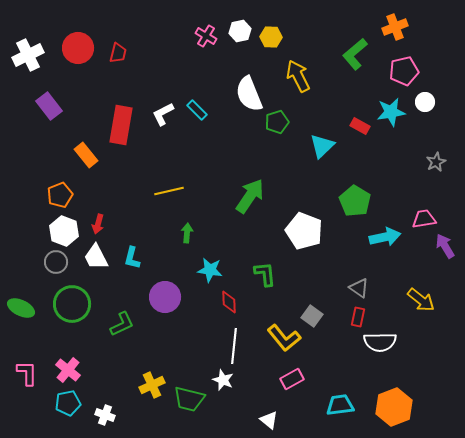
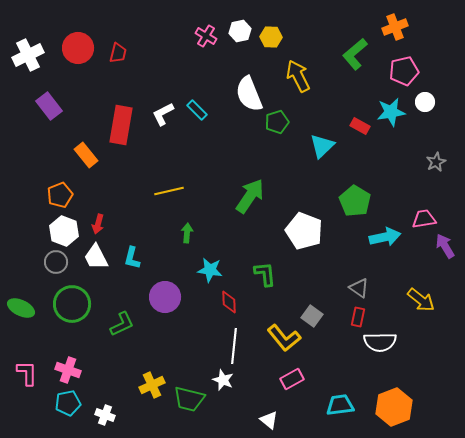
pink cross at (68, 370): rotated 20 degrees counterclockwise
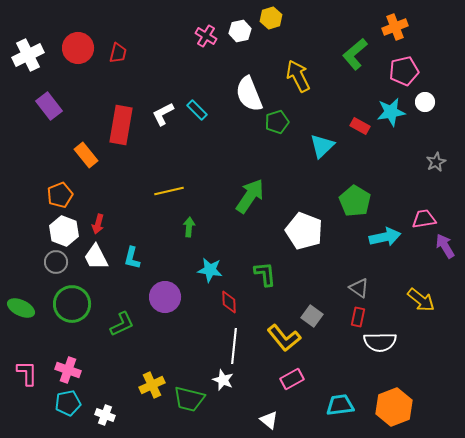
yellow hexagon at (271, 37): moved 19 px up; rotated 20 degrees counterclockwise
green arrow at (187, 233): moved 2 px right, 6 px up
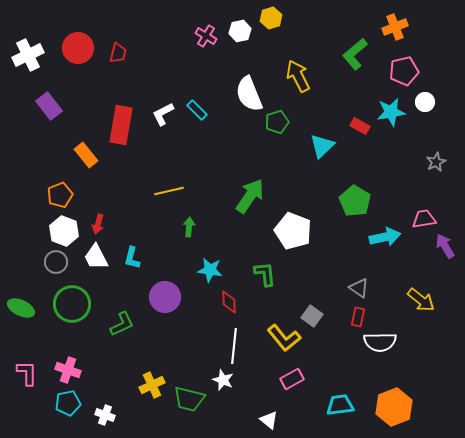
white pentagon at (304, 231): moved 11 px left
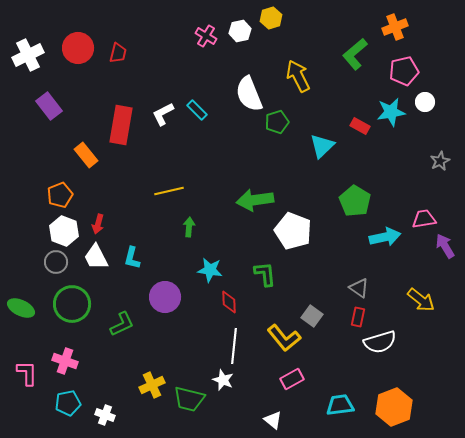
gray star at (436, 162): moved 4 px right, 1 px up
green arrow at (250, 196): moved 5 px right, 4 px down; rotated 132 degrees counterclockwise
white semicircle at (380, 342): rotated 16 degrees counterclockwise
pink cross at (68, 370): moved 3 px left, 9 px up
white triangle at (269, 420): moved 4 px right
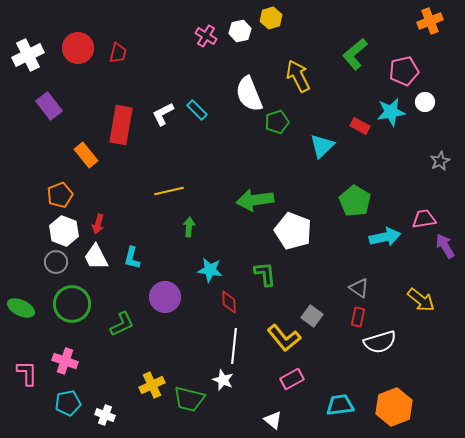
orange cross at (395, 27): moved 35 px right, 6 px up
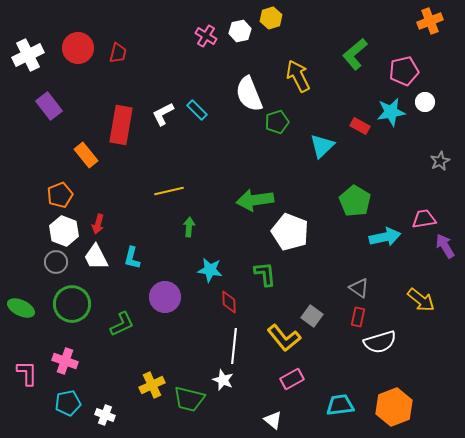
white pentagon at (293, 231): moved 3 px left, 1 px down
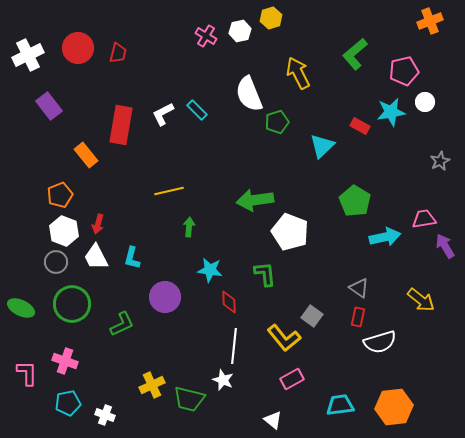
yellow arrow at (298, 76): moved 3 px up
orange hexagon at (394, 407): rotated 15 degrees clockwise
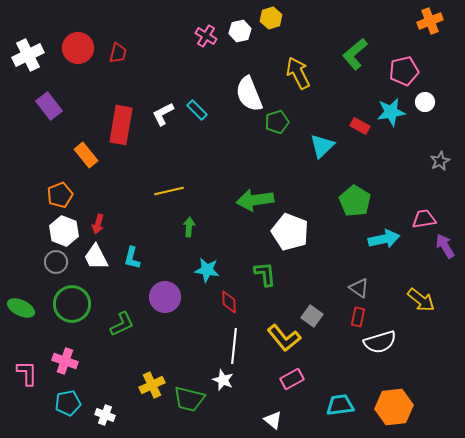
cyan arrow at (385, 237): moved 1 px left, 2 px down
cyan star at (210, 270): moved 3 px left
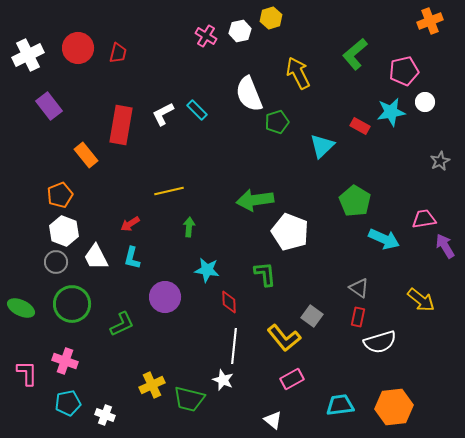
red arrow at (98, 224): moved 32 px right; rotated 42 degrees clockwise
cyan arrow at (384, 239): rotated 36 degrees clockwise
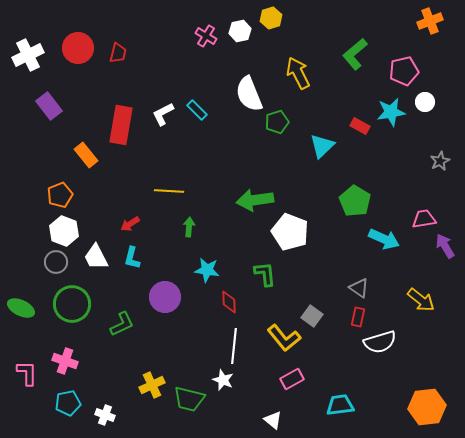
yellow line at (169, 191): rotated 16 degrees clockwise
orange hexagon at (394, 407): moved 33 px right
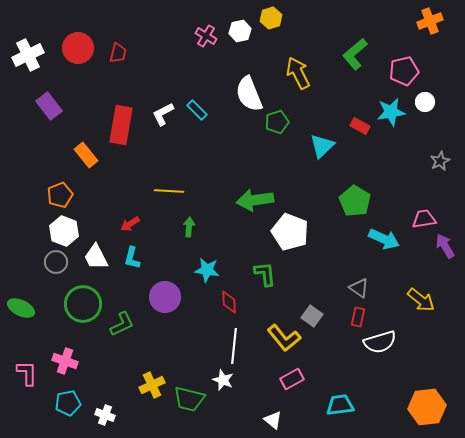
green circle at (72, 304): moved 11 px right
